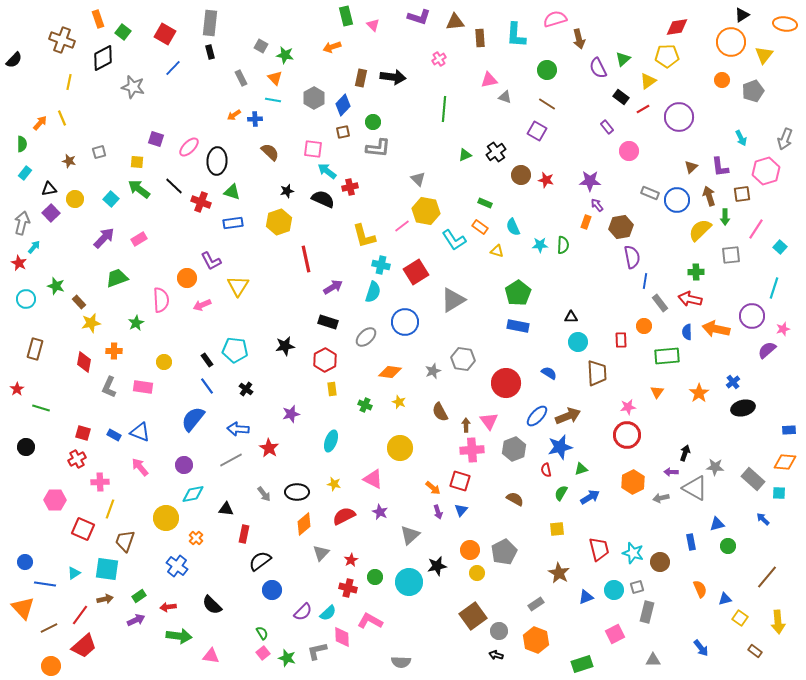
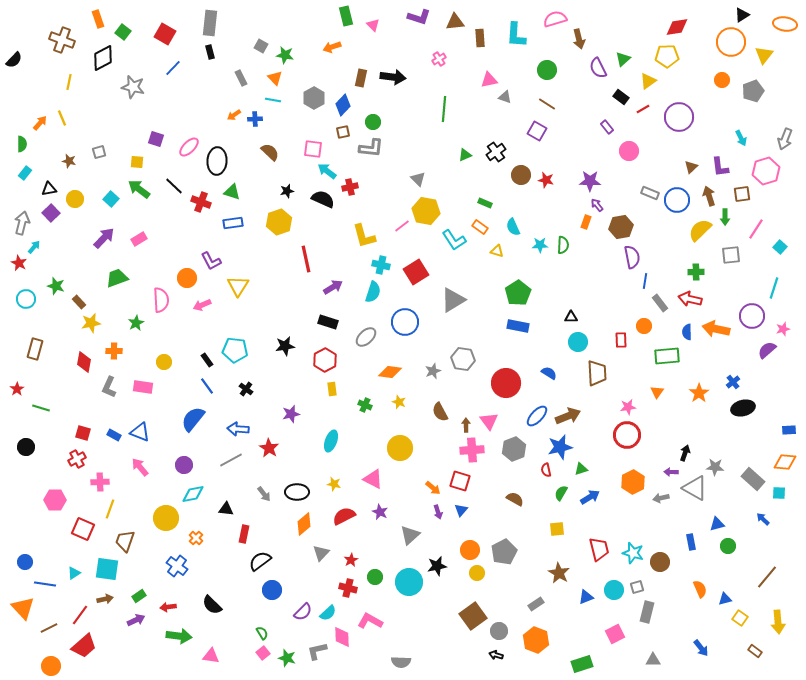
gray L-shape at (378, 148): moved 7 px left
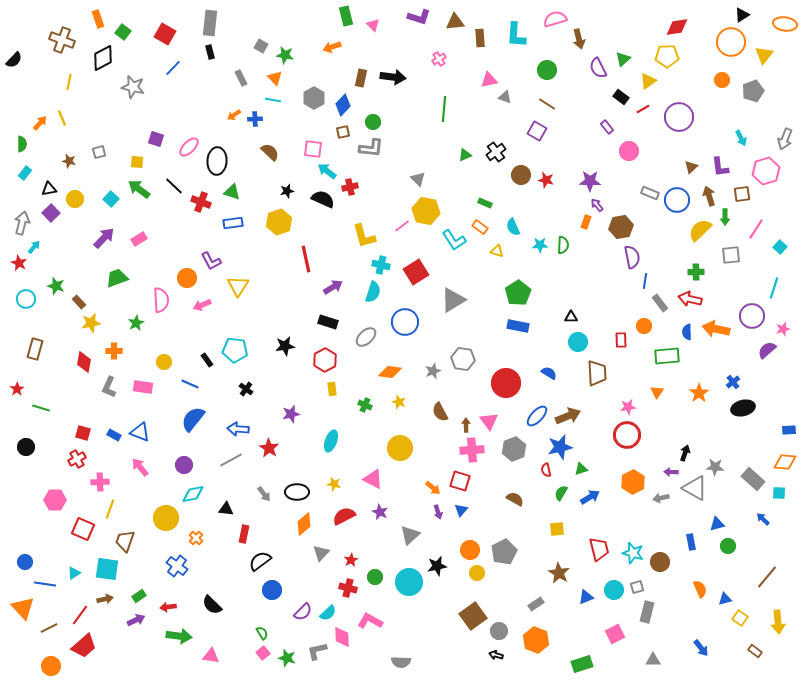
blue line at (207, 386): moved 17 px left, 2 px up; rotated 30 degrees counterclockwise
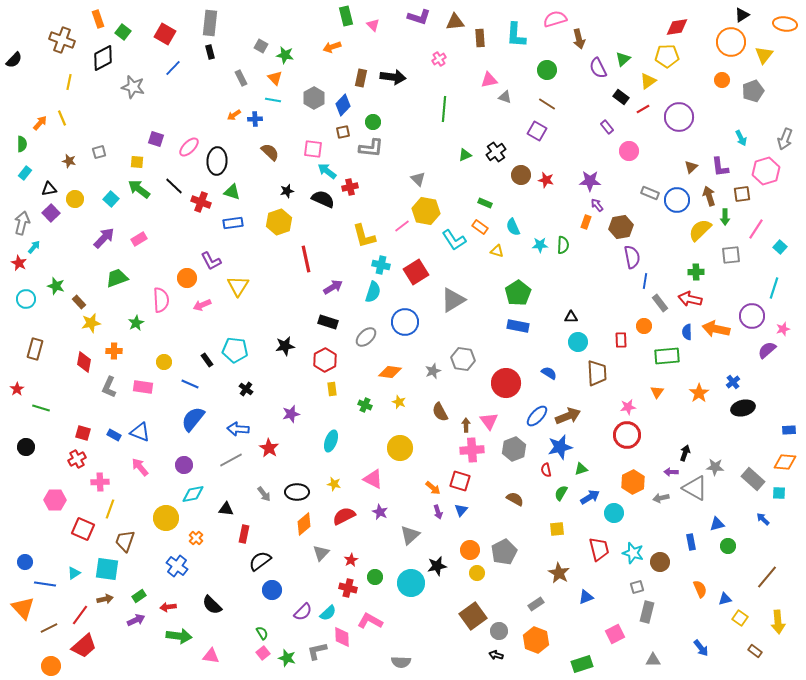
cyan circle at (409, 582): moved 2 px right, 1 px down
cyan circle at (614, 590): moved 77 px up
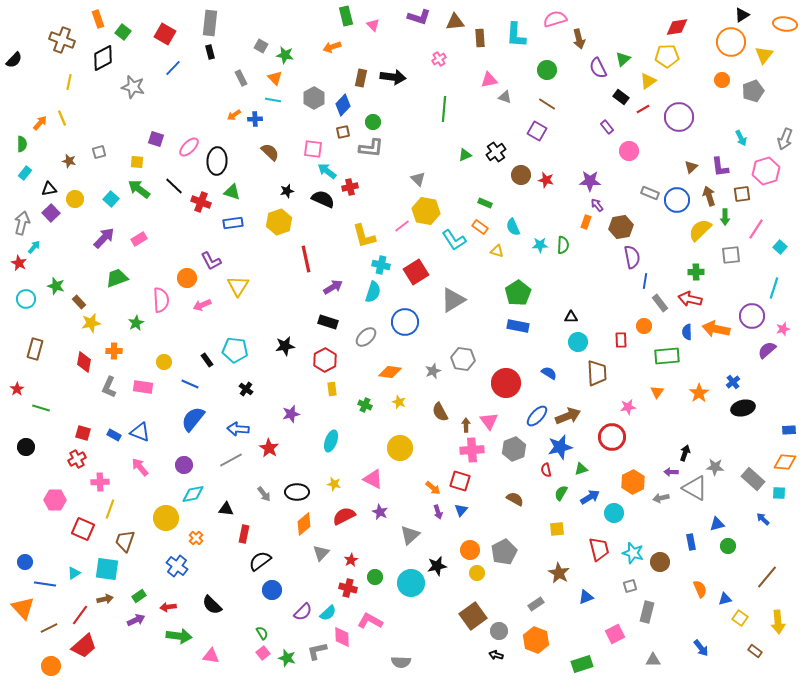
red circle at (627, 435): moved 15 px left, 2 px down
gray square at (637, 587): moved 7 px left, 1 px up
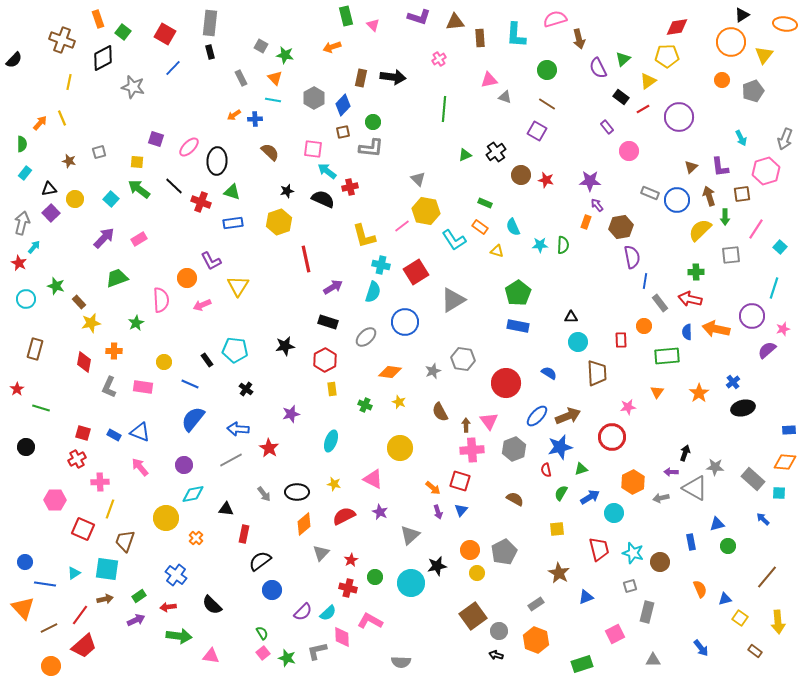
blue cross at (177, 566): moved 1 px left, 9 px down
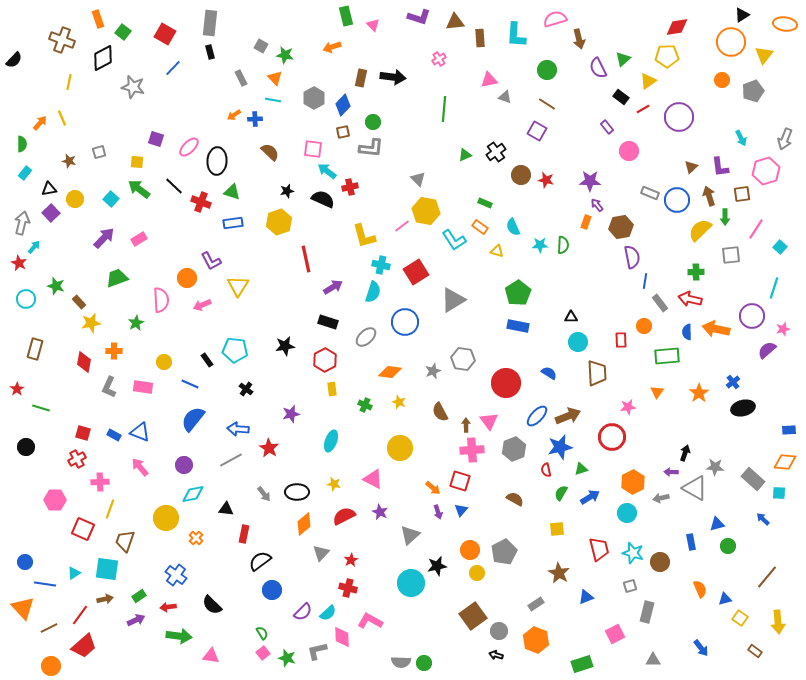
cyan circle at (614, 513): moved 13 px right
green circle at (375, 577): moved 49 px right, 86 px down
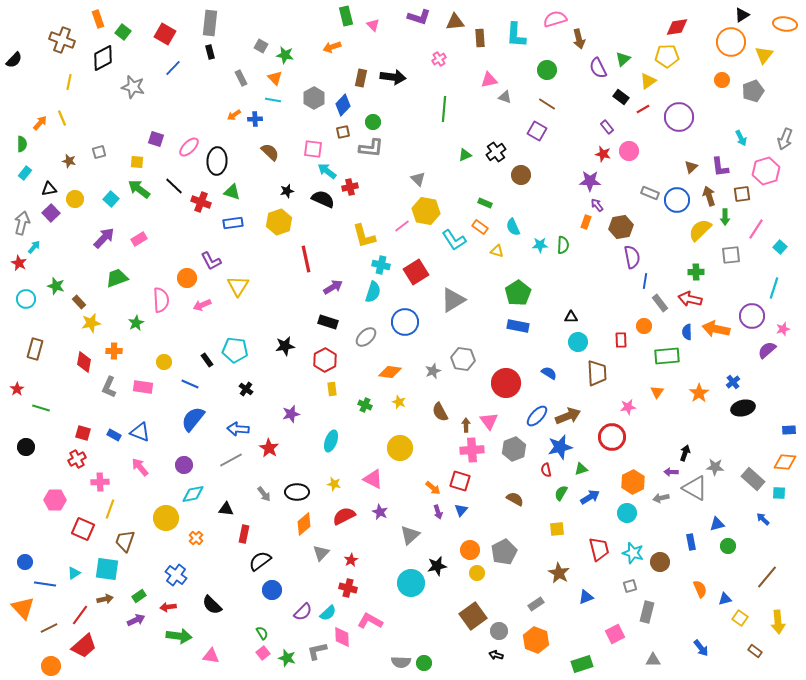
red star at (546, 180): moved 57 px right, 26 px up
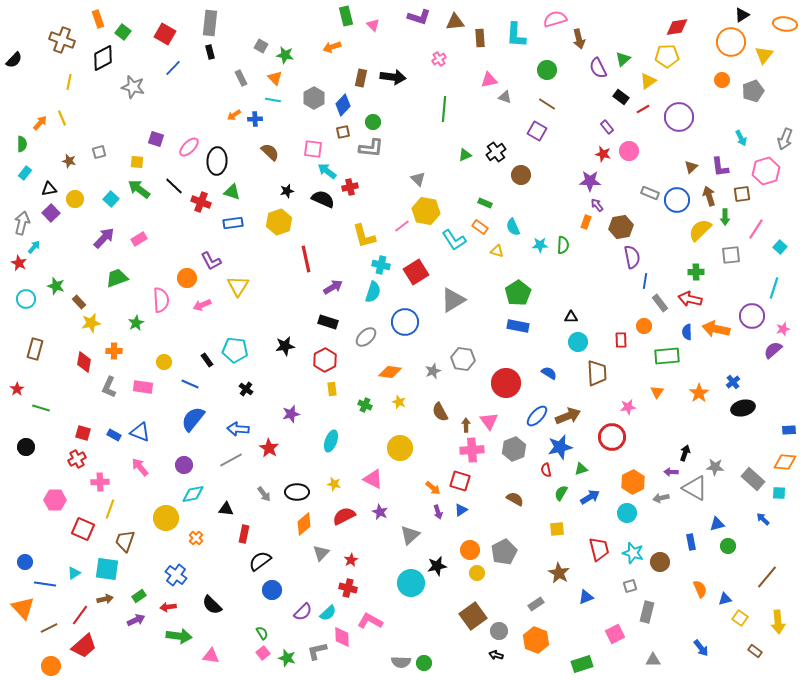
purple semicircle at (767, 350): moved 6 px right
blue triangle at (461, 510): rotated 16 degrees clockwise
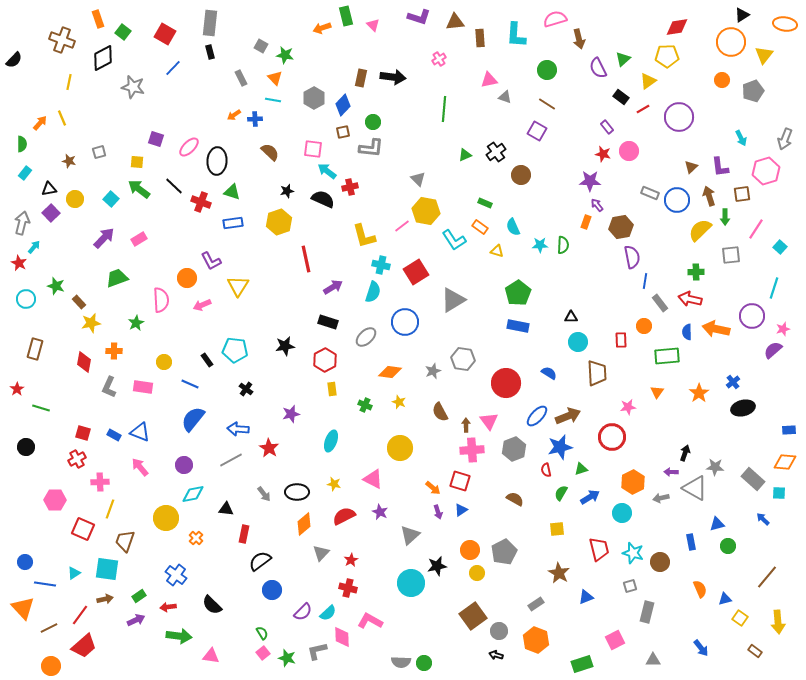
orange arrow at (332, 47): moved 10 px left, 19 px up
cyan circle at (627, 513): moved 5 px left
pink square at (615, 634): moved 6 px down
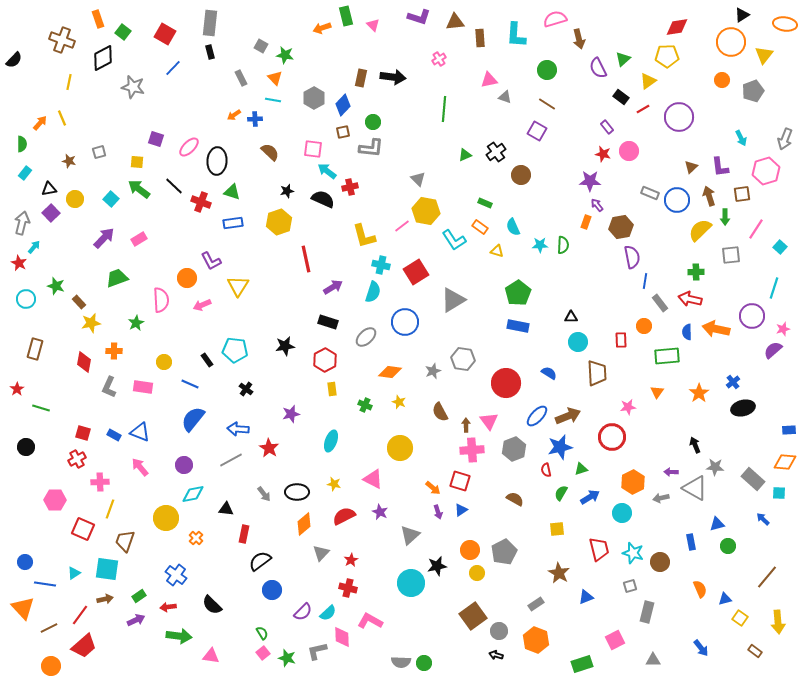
black arrow at (685, 453): moved 10 px right, 8 px up; rotated 42 degrees counterclockwise
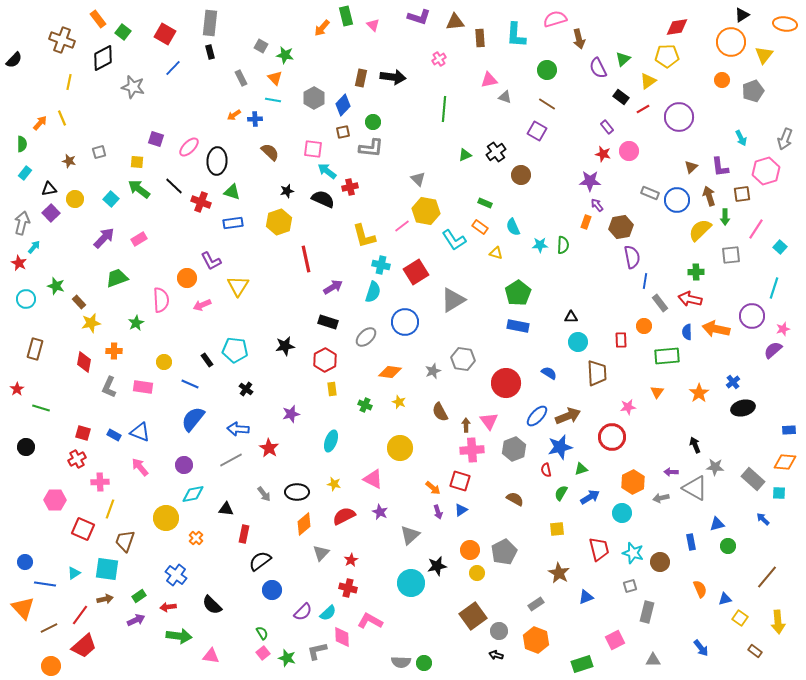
orange rectangle at (98, 19): rotated 18 degrees counterclockwise
orange arrow at (322, 28): rotated 30 degrees counterclockwise
yellow triangle at (497, 251): moved 1 px left, 2 px down
